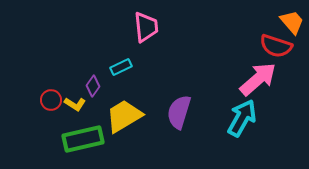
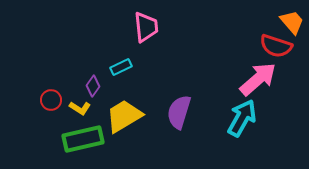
yellow L-shape: moved 5 px right, 4 px down
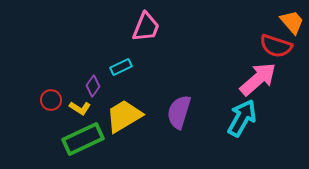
pink trapezoid: rotated 28 degrees clockwise
green rectangle: rotated 12 degrees counterclockwise
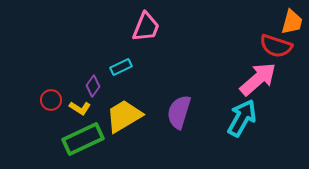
orange trapezoid: rotated 56 degrees clockwise
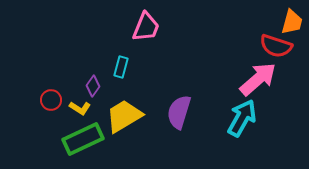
cyan rectangle: rotated 50 degrees counterclockwise
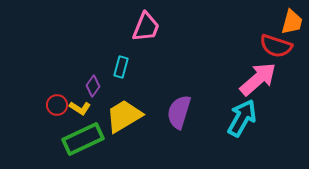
red circle: moved 6 px right, 5 px down
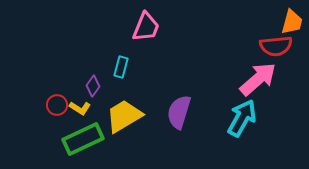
red semicircle: rotated 24 degrees counterclockwise
